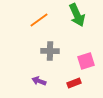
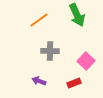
pink square: rotated 30 degrees counterclockwise
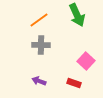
gray cross: moved 9 px left, 6 px up
red rectangle: rotated 40 degrees clockwise
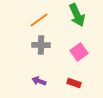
pink square: moved 7 px left, 9 px up; rotated 12 degrees clockwise
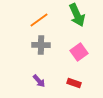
purple arrow: rotated 152 degrees counterclockwise
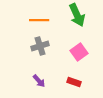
orange line: rotated 36 degrees clockwise
gray cross: moved 1 px left, 1 px down; rotated 18 degrees counterclockwise
red rectangle: moved 1 px up
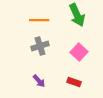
pink square: rotated 12 degrees counterclockwise
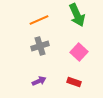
orange line: rotated 24 degrees counterclockwise
purple arrow: rotated 72 degrees counterclockwise
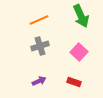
green arrow: moved 4 px right, 1 px down
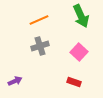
purple arrow: moved 24 px left
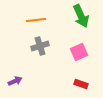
orange line: moved 3 px left; rotated 18 degrees clockwise
pink square: rotated 24 degrees clockwise
red rectangle: moved 7 px right, 2 px down
